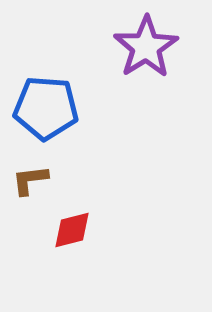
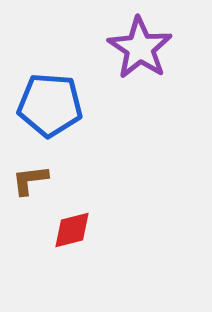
purple star: moved 6 px left, 1 px down; rotated 6 degrees counterclockwise
blue pentagon: moved 4 px right, 3 px up
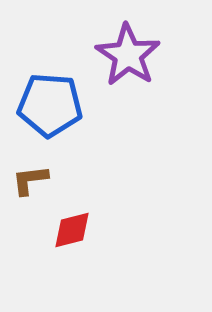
purple star: moved 12 px left, 7 px down
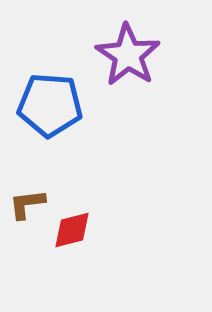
brown L-shape: moved 3 px left, 24 px down
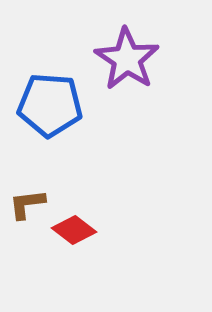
purple star: moved 1 px left, 4 px down
red diamond: moved 2 px right; rotated 51 degrees clockwise
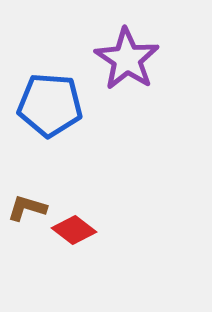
brown L-shape: moved 4 px down; rotated 24 degrees clockwise
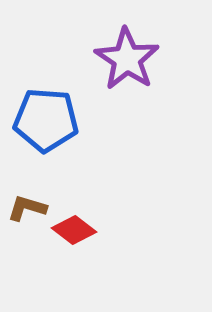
blue pentagon: moved 4 px left, 15 px down
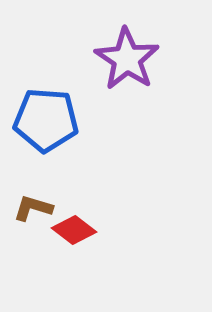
brown L-shape: moved 6 px right
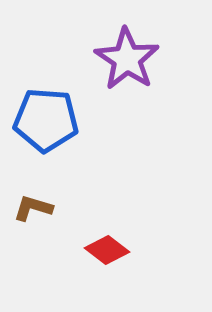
red diamond: moved 33 px right, 20 px down
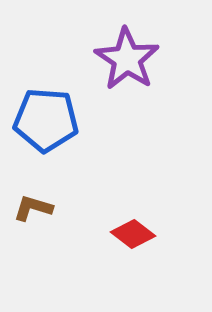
red diamond: moved 26 px right, 16 px up
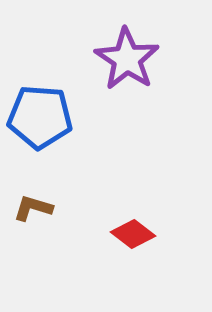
blue pentagon: moved 6 px left, 3 px up
